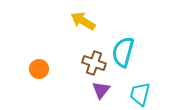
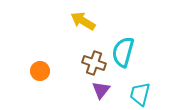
orange circle: moved 1 px right, 2 px down
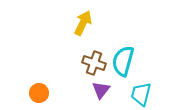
yellow arrow: moved 2 px down; rotated 85 degrees clockwise
cyan semicircle: moved 9 px down
orange circle: moved 1 px left, 22 px down
cyan trapezoid: moved 1 px right
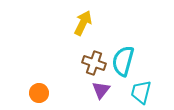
cyan trapezoid: moved 2 px up
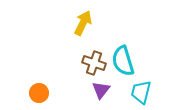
cyan semicircle: rotated 32 degrees counterclockwise
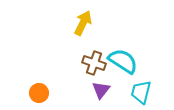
cyan semicircle: rotated 140 degrees clockwise
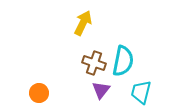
cyan semicircle: rotated 68 degrees clockwise
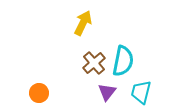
brown cross: rotated 30 degrees clockwise
purple triangle: moved 6 px right, 2 px down
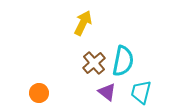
purple triangle: rotated 30 degrees counterclockwise
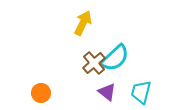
cyan semicircle: moved 8 px left, 3 px up; rotated 36 degrees clockwise
orange circle: moved 2 px right
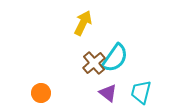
cyan semicircle: rotated 12 degrees counterclockwise
purple triangle: moved 1 px right, 1 px down
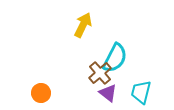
yellow arrow: moved 2 px down
cyan semicircle: rotated 8 degrees counterclockwise
brown cross: moved 6 px right, 10 px down
